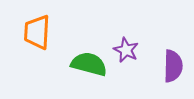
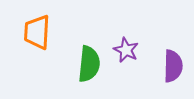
green semicircle: rotated 81 degrees clockwise
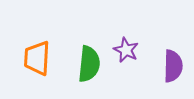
orange trapezoid: moved 26 px down
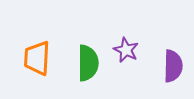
green semicircle: moved 1 px left, 1 px up; rotated 6 degrees counterclockwise
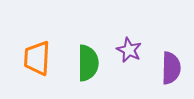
purple star: moved 3 px right
purple semicircle: moved 2 px left, 2 px down
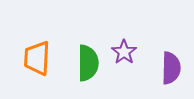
purple star: moved 5 px left, 2 px down; rotated 10 degrees clockwise
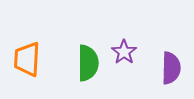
orange trapezoid: moved 10 px left, 1 px down
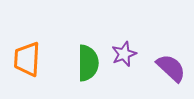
purple star: moved 2 px down; rotated 15 degrees clockwise
purple semicircle: rotated 48 degrees counterclockwise
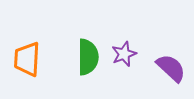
green semicircle: moved 6 px up
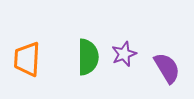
purple semicircle: moved 4 px left; rotated 16 degrees clockwise
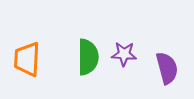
purple star: rotated 25 degrees clockwise
purple semicircle: rotated 16 degrees clockwise
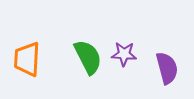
green semicircle: rotated 27 degrees counterclockwise
